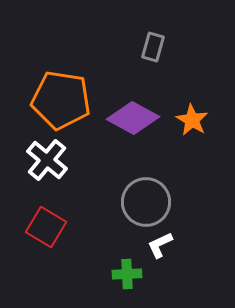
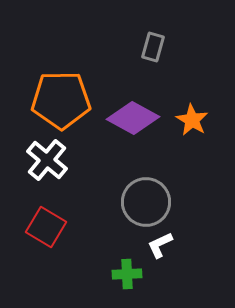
orange pentagon: rotated 10 degrees counterclockwise
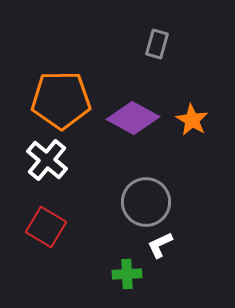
gray rectangle: moved 4 px right, 3 px up
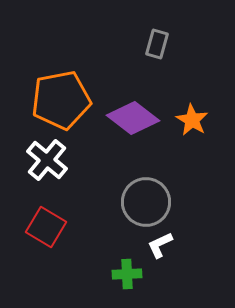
orange pentagon: rotated 10 degrees counterclockwise
purple diamond: rotated 9 degrees clockwise
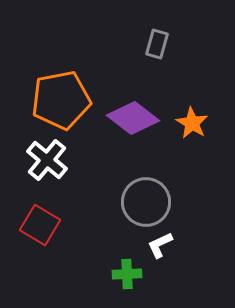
orange star: moved 3 px down
red square: moved 6 px left, 2 px up
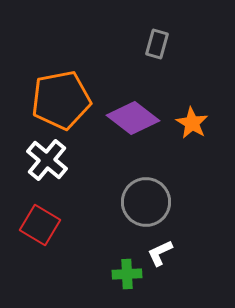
white L-shape: moved 8 px down
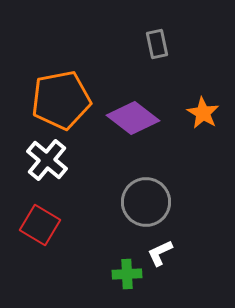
gray rectangle: rotated 28 degrees counterclockwise
orange star: moved 11 px right, 10 px up
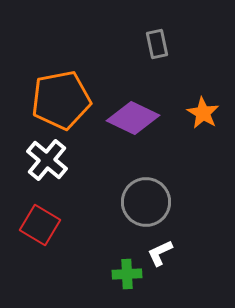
purple diamond: rotated 12 degrees counterclockwise
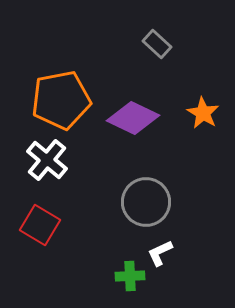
gray rectangle: rotated 36 degrees counterclockwise
green cross: moved 3 px right, 2 px down
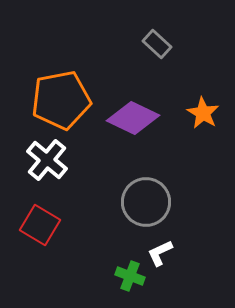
green cross: rotated 24 degrees clockwise
